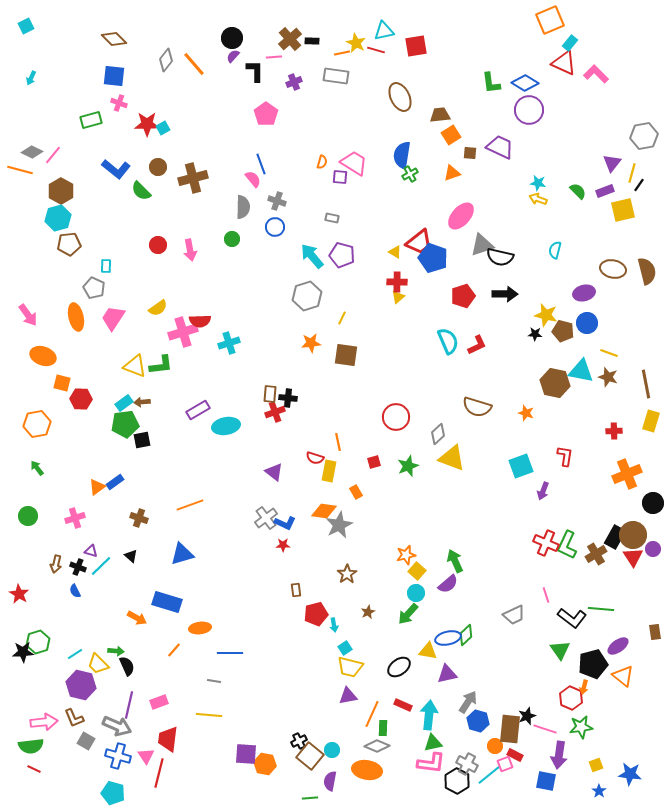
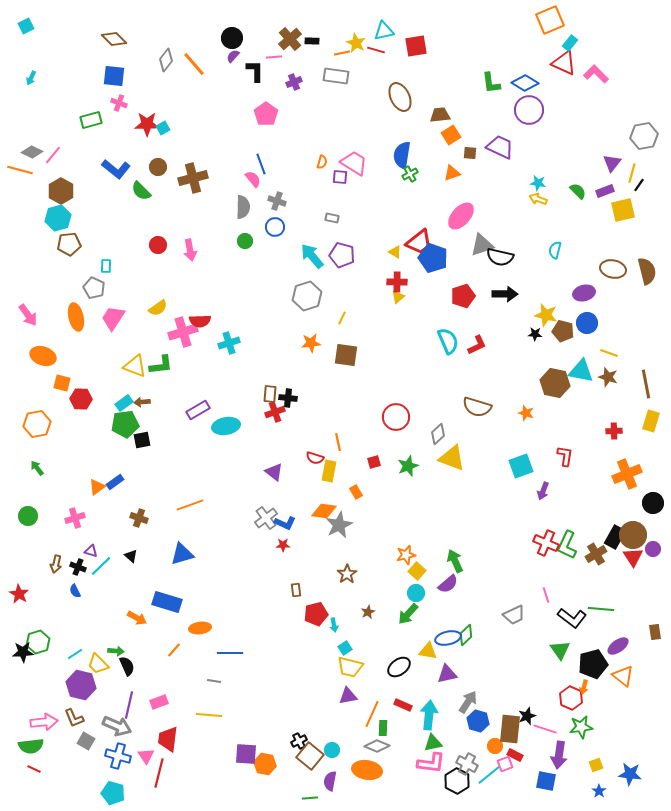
green circle at (232, 239): moved 13 px right, 2 px down
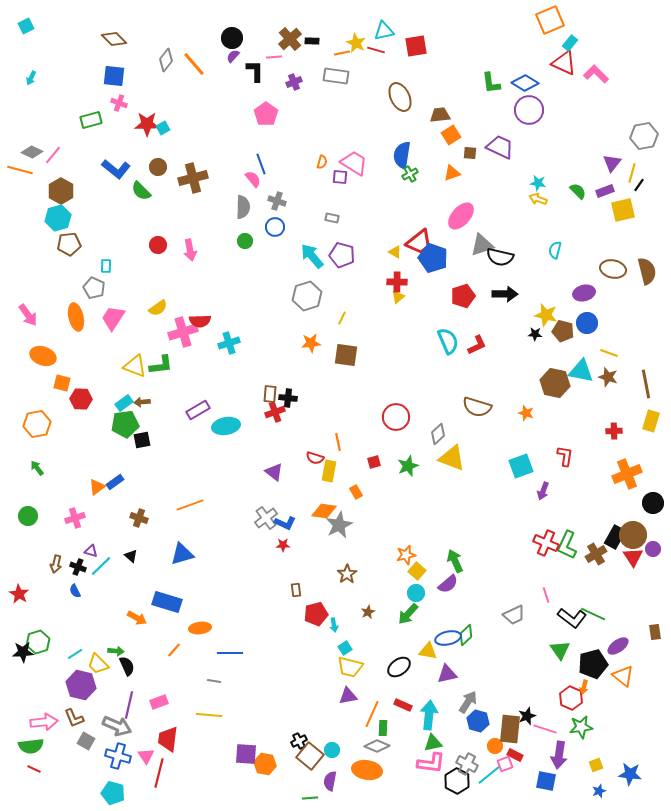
green line at (601, 609): moved 8 px left, 5 px down; rotated 20 degrees clockwise
blue star at (599, 791): rotated 16 degrees clockwise
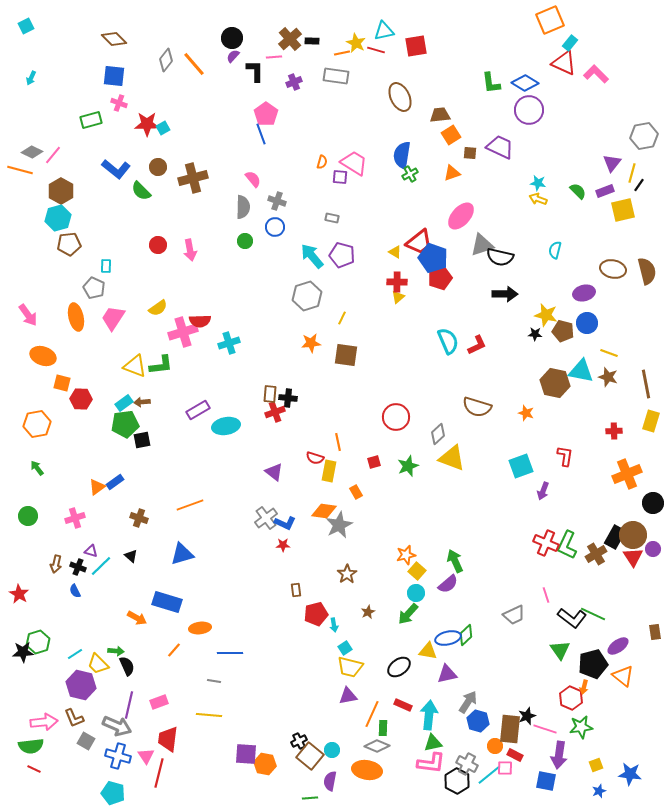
blue line at (261, 164): moved 30 px up
red pentagon at (463, 296): moved 23 px left, 18 px up
pink square at (505, 764): moved 4 px down; rotated 21 degrees clockwise
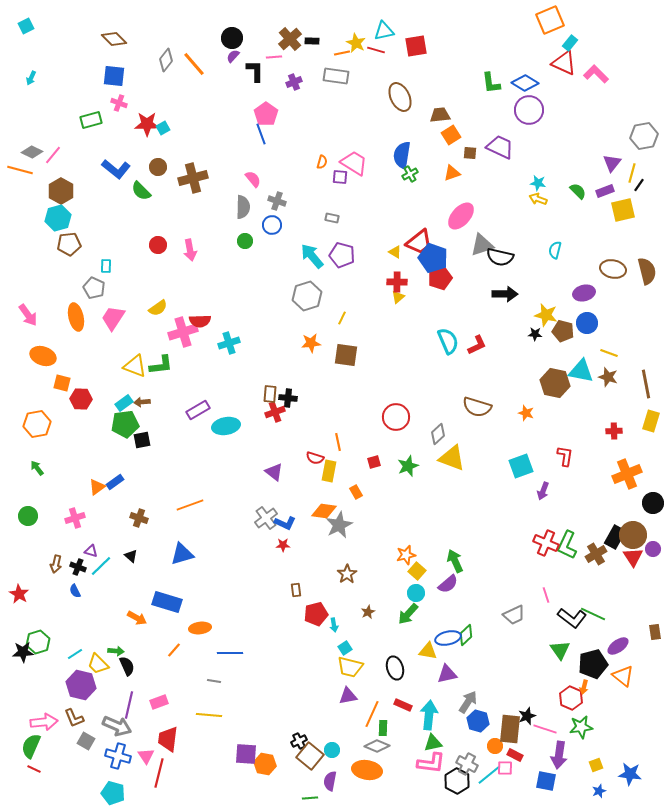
blue circle at (275, 227): moved 3 px left, 2 px up
black ellipse at (399, 667): moved 4 px left, 1 px down; rotated 70 degrees counterclockwise
green semicircle at (31, 746): rotated 120 degrees clockwise
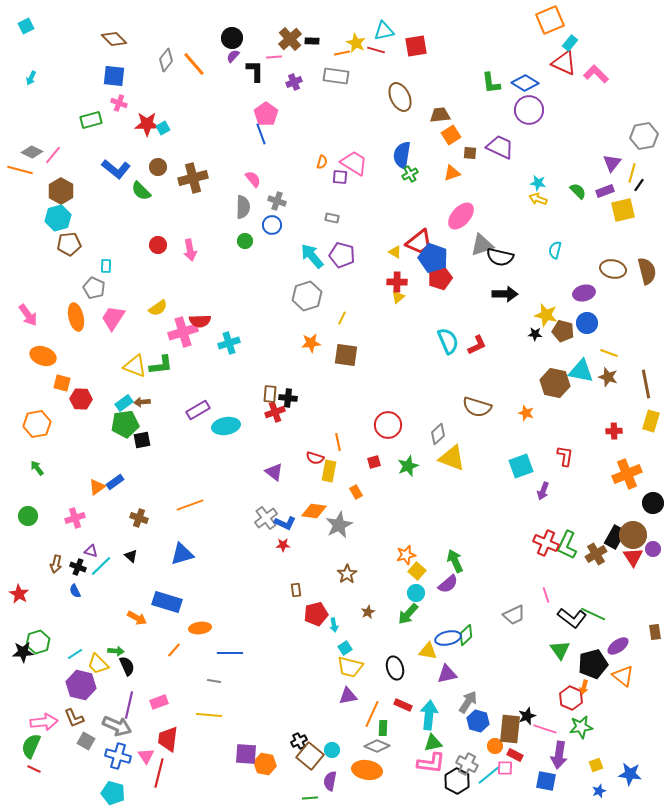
red circle at (396, 417): moved 8 px left, 8 px down
orange diamond at (324, 511): moved 10 px left
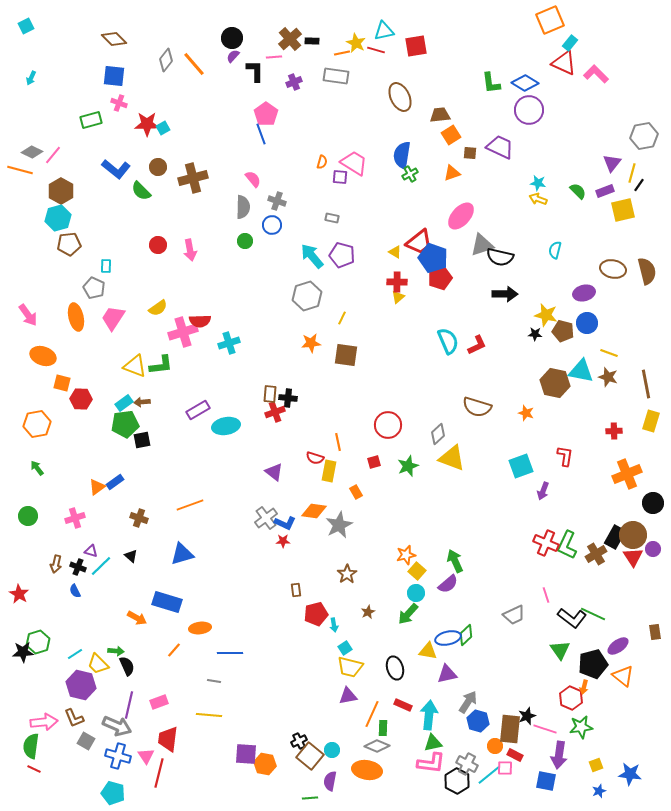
red star at (283, 545): moved 4 px up
green semicircle at (31, 746): rotated 15 degrees counterclockwise
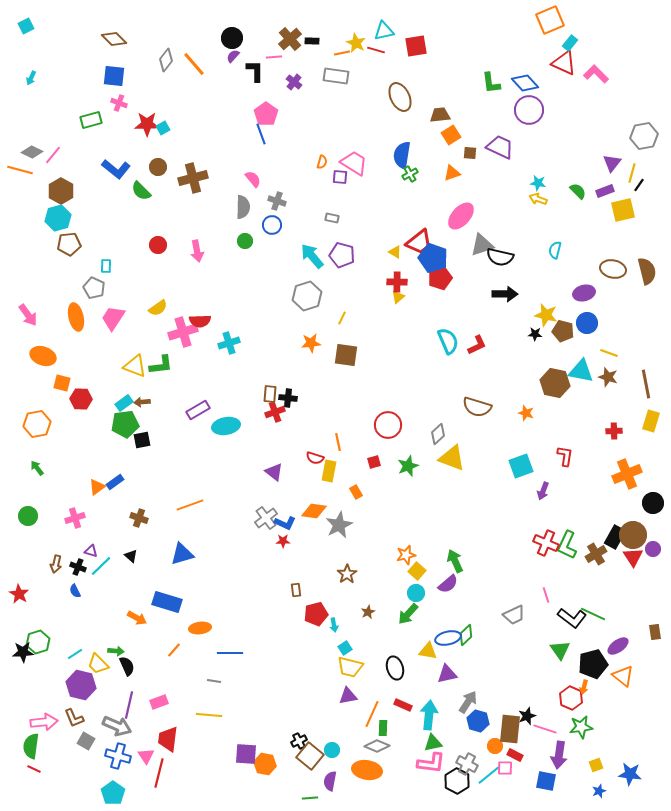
purple cross at (294, 82): rotated 28 degrees counterclockwise
blue diamond at (525, 83): rotated 16 degrees clockwise
pink arrow at (190, 250): moved 7 px right, 1 px down
cyan pentagon at (113, 793): rotated 20 degrees clockwise
